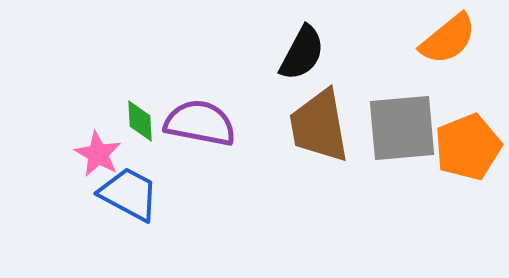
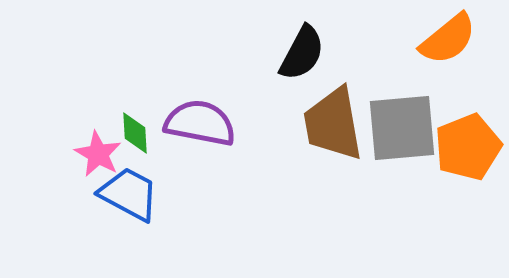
green diamond: moved 5 px left, 12 px down
brown trapezoid: moved 14 px right, 2 px up
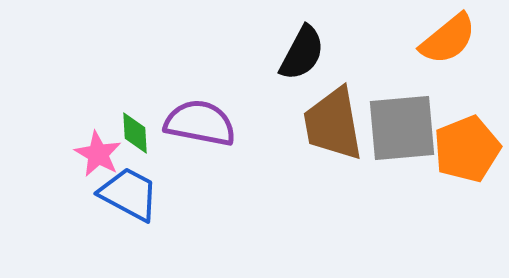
orange pentagon: moved 1 px left, 2 px down
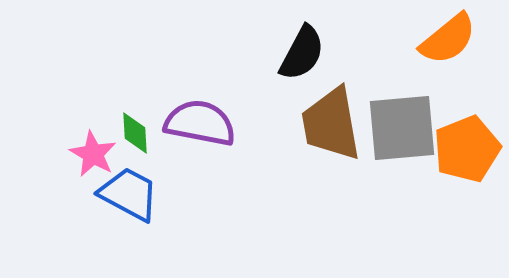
brown trapezoid: moved 2 px left
pink star: moved 5 px left
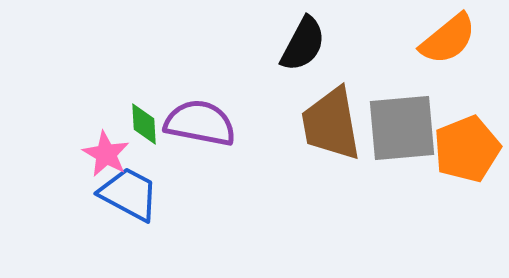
black semicircle: moved 1 px right, 9 px up
green diamond: moved 9 px right, 9 px up
pink star: moved 13 px right
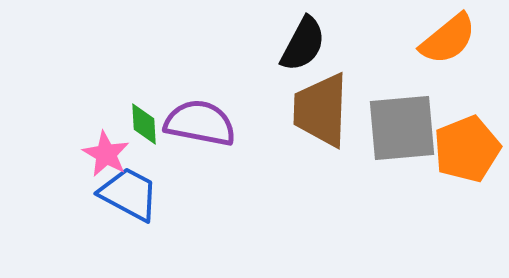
brown trapezoid: moved 10 px left, 14 px up; rotated 12 degrees clockwise
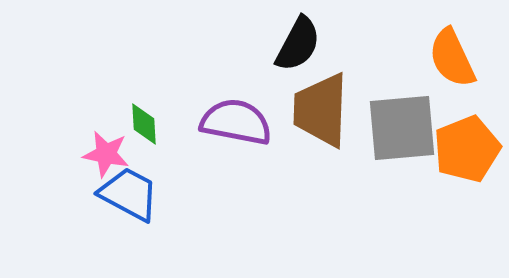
orange semicircle: moved 4 px right, 19 px down; rotated 104 degrees clockwise
black semicircle: moved 5 px left
purple semicircle: moved 36 px right, 1 px up
pink star: rotated 18 degrees counterclockwise
